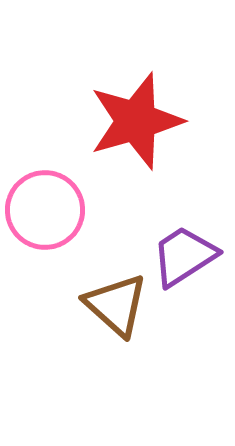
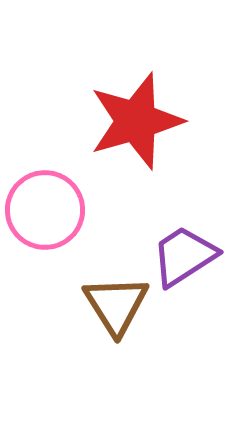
brown triangle: rotated 16 degrees clockwise
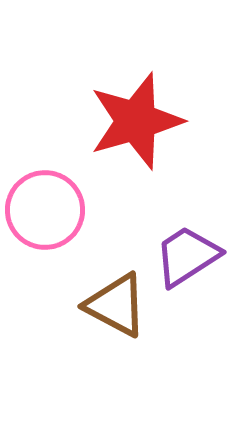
purple trapezoid: moved 3 px right
brown triangle: rotated 30 degrees counterclockwise
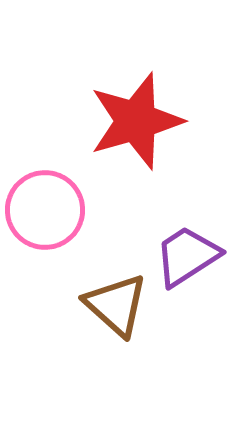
brown triangle: rotated 14 degrees clockwise
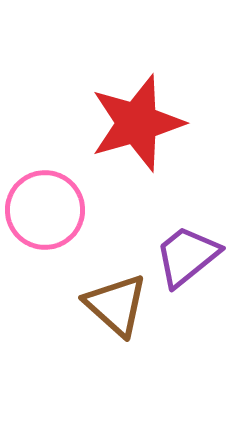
red star: moved 1 px right, 2 px down
purple trapezoid: rotated 6 degrees counterclockwise
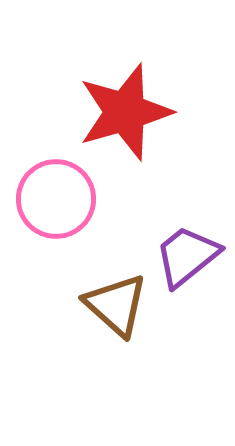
red star: moved 12 px left, 11 px up
pink circle: moved 11 px right, 11 px up
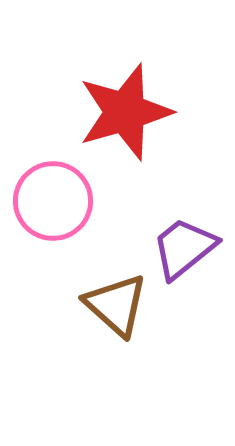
pink circle: moved 3 px left, 2 px down
purple trapezoid: moved 3 px left, 8 px up
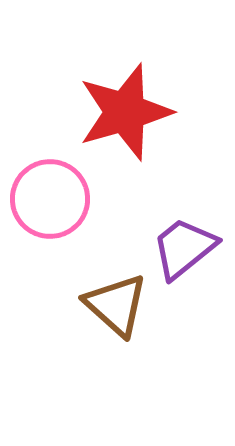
pink circle: moved 3 px left, 2 px up
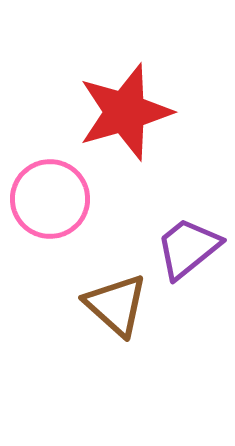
purple trapezoid: moved 4 px right
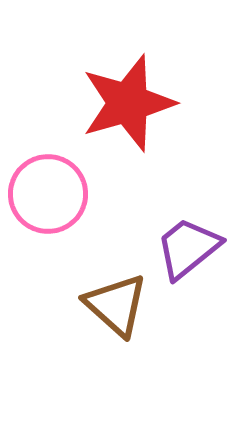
red star: moved 3 px right, 9 px up
pink circle: moved 2 px left, 5 px up
